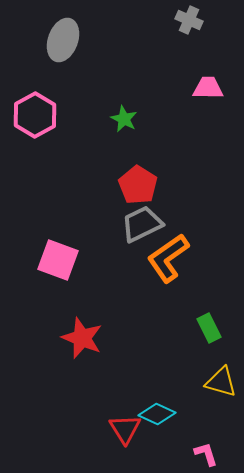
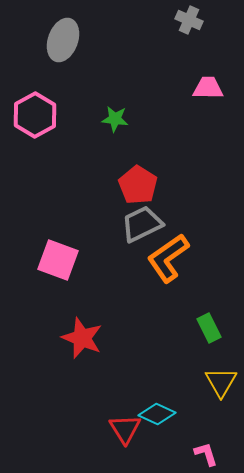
green star: moved 9 px left; rotated 20 degrees counterclockwise
yellow triangle: rotated 44 degrees clockwise
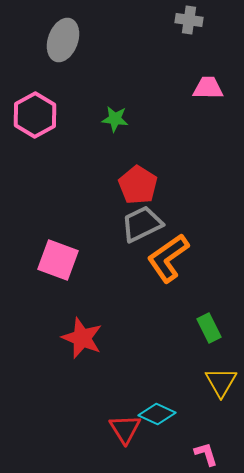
gray cross: rotated 16 degrees counterclockwise
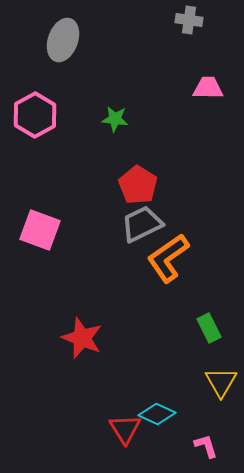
pink square: moved 18 px left, 30 px up
pink L-shape: moved 8 px up
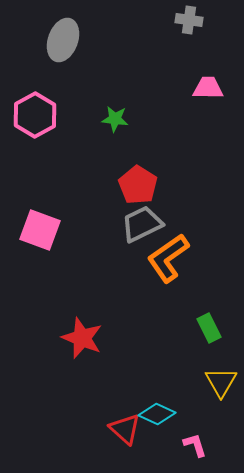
red triangle: rotated 16 degrees counterclockwise
pink L-shape: moved 11 px left, 1 px up
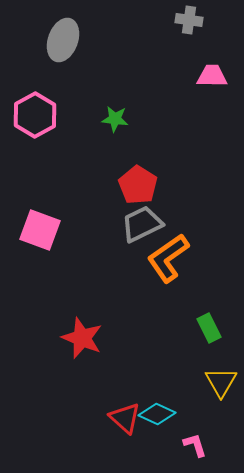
pink trapezoid: moved 4 px right, 12 px up
red triangle: moved 11 px up
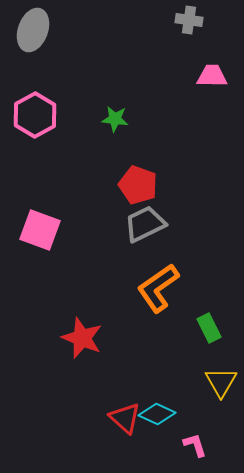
gray ellipse: moved 30 px left, 10 px up
red pentagon: rotated 12 degrees counterclockwise
gray trapezoid: moved 3 px right
orange L-shape: moved 10 px left, 30 px down
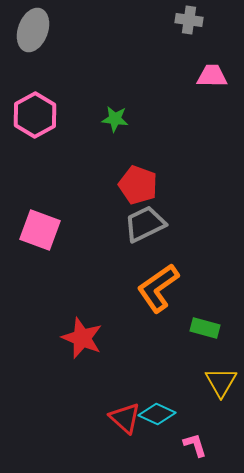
green rectangle: moved 4 px left; rotated 48 degrees counterclockwise
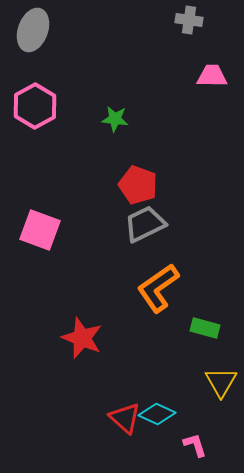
pink hexagon: moved 9 px up
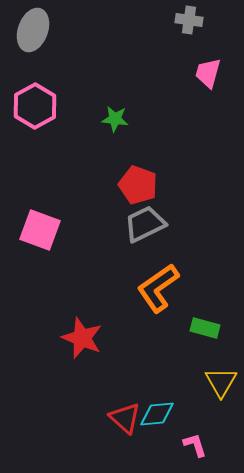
pink trapezoid: moved 4 px left, 3 px up; rotated 76 degrees counterclockwise
cyan diamond: rotated 30 degrees counterclockwise
